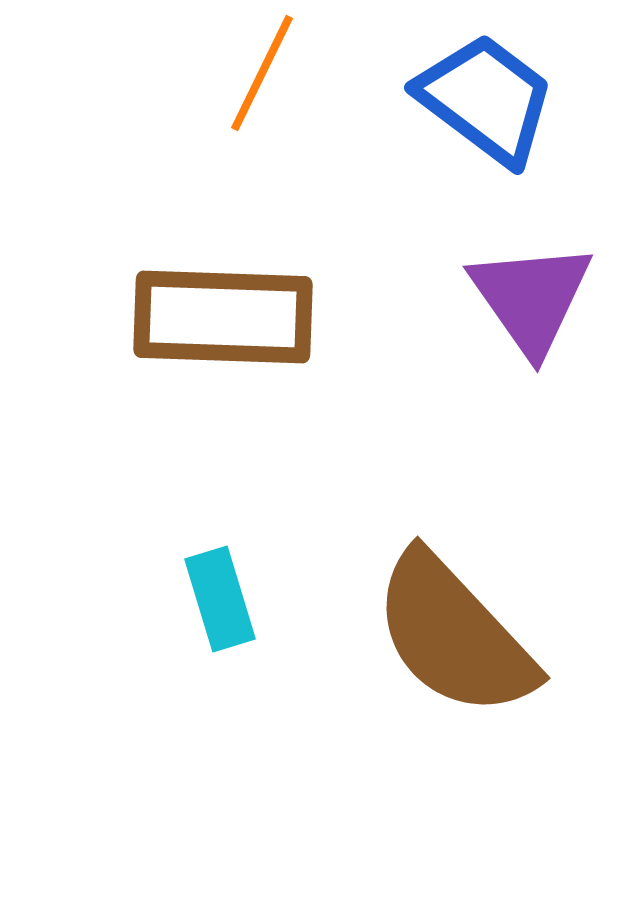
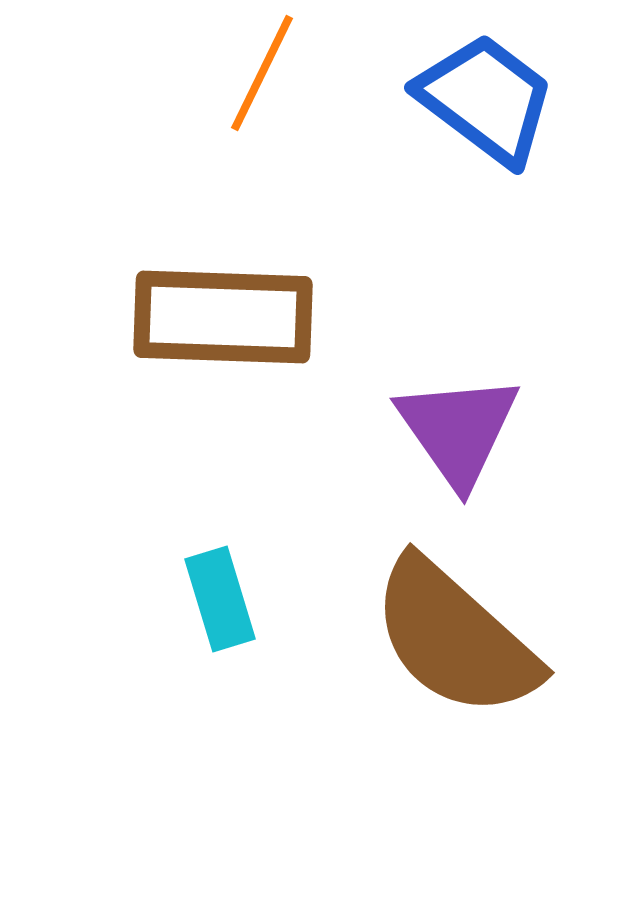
purple triangle: moved 73 px left, 132 px down
brown semicircle: moved 1 px right, 3 px down; rotated 5 degrees counterclockwise
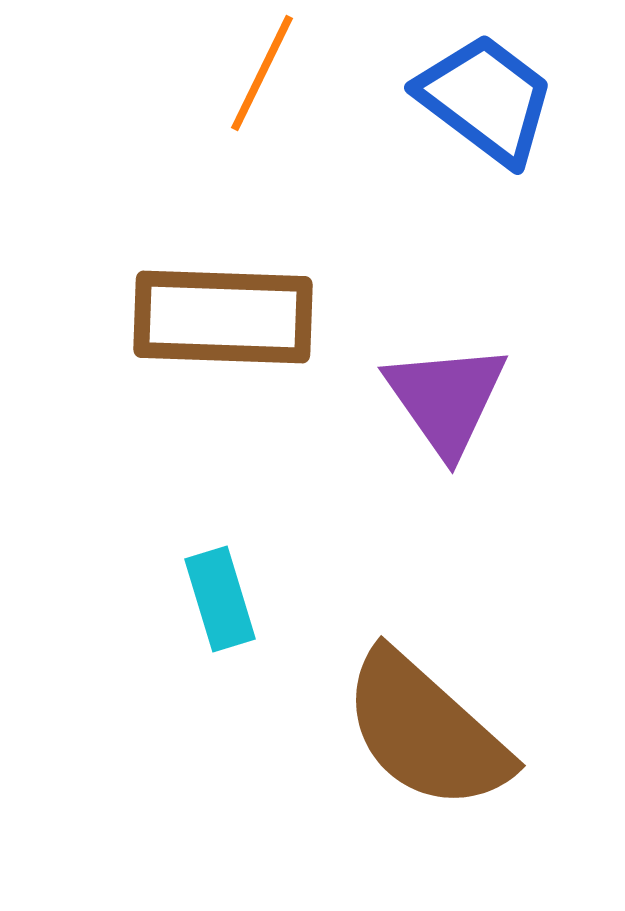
purple triangle: moved 12 px left, 31 px up
brown semicircle: moved 29 px left, 93 px down
